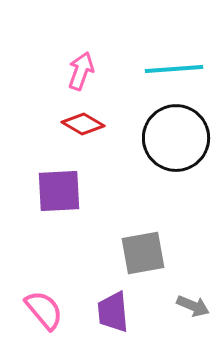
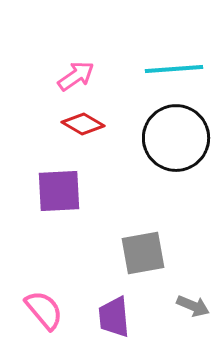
pink arrow: moved 5 px left, 5 px down; rotated 36 degrees clockwise
purple trapezoid: moved 1 px right, 5 px down
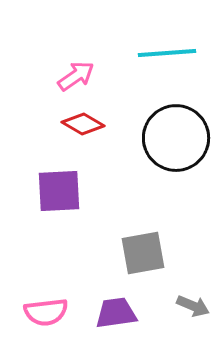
cyan line: moved 7 px left, 16 px up
pink semicircle: moved 2 px right, 2 px down; rotated 123 degrees clockwise
purple trapezoid: moved 2 px right, 4 px up; rotated 87 degrees clockwise
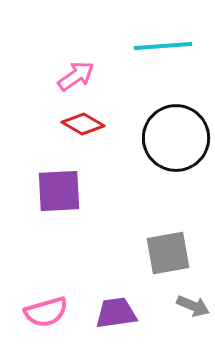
cyan line: moved 4 px left, 7 px up
gray square: moved 25 px right
pink semicircle: rotated 9 degrees counterclockwise
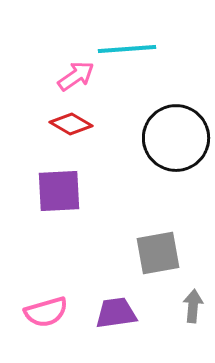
cyan line: moved 36 px left, 3 px down
red diamond: moved 12 px left
gray square: moved 10 px left
gray arrow: rotated 108 degrees counterclockwise
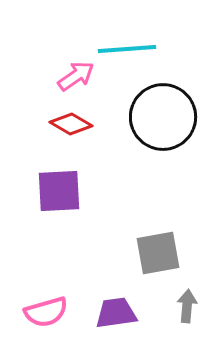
black circle: moved 13 px left, 21 px up
gray arrow: moved 6 px left
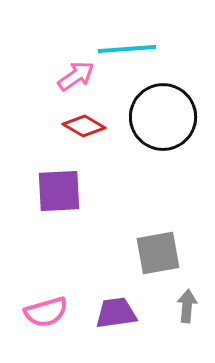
red diamond: moved 13 px right, 2 px down
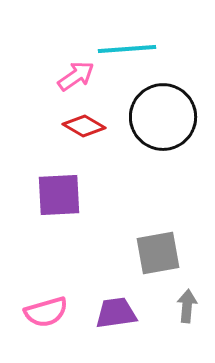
purple square: moved 4 px down
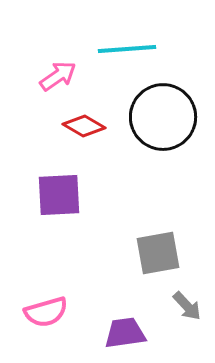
pink arrow: moved 18 px left
gray arrow: rotated 132 degrees clockwise
purple trapezoid: moved 9 px right, 20 px down
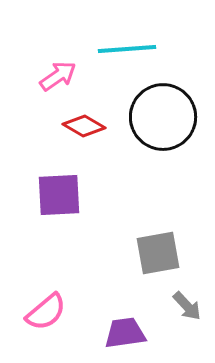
pink semicircle: rotated 24 degrees counterclockwise
